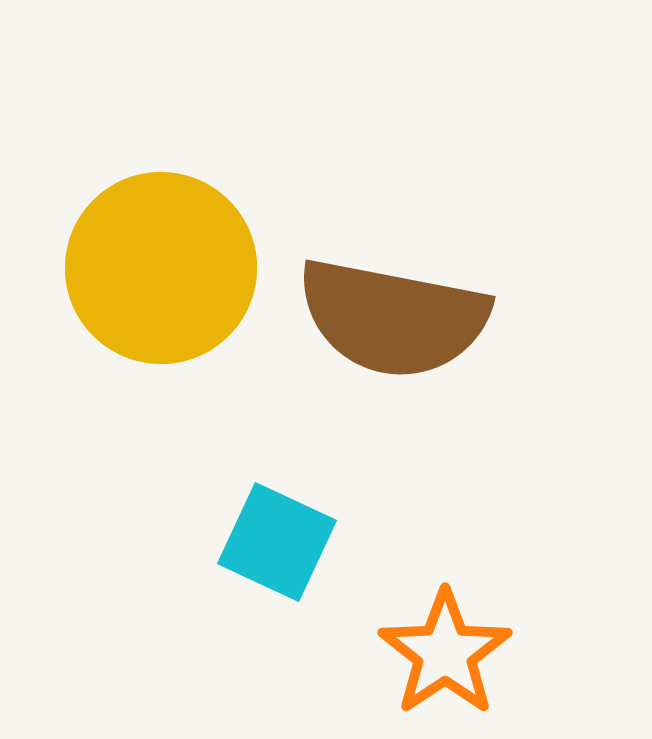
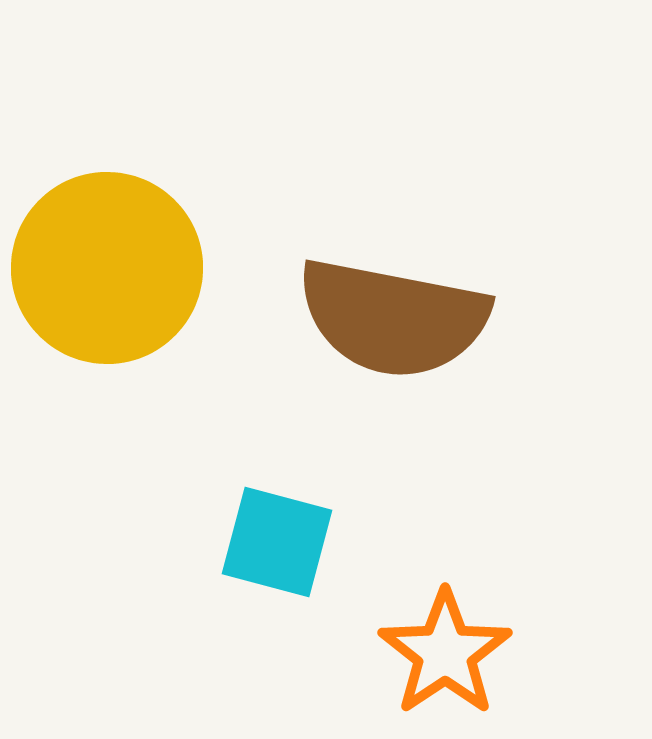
yellow circle: moved 54 px left
cyan square: rotated 10 degrees counterclockwise
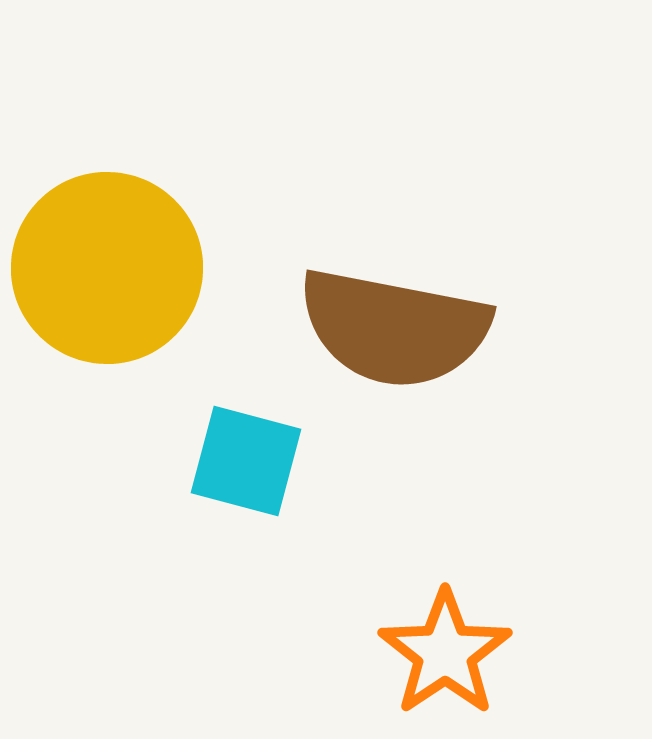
brown semicircle: moved 1 px right, 10 px down
cyan square: moved 31 px left, 81 px up
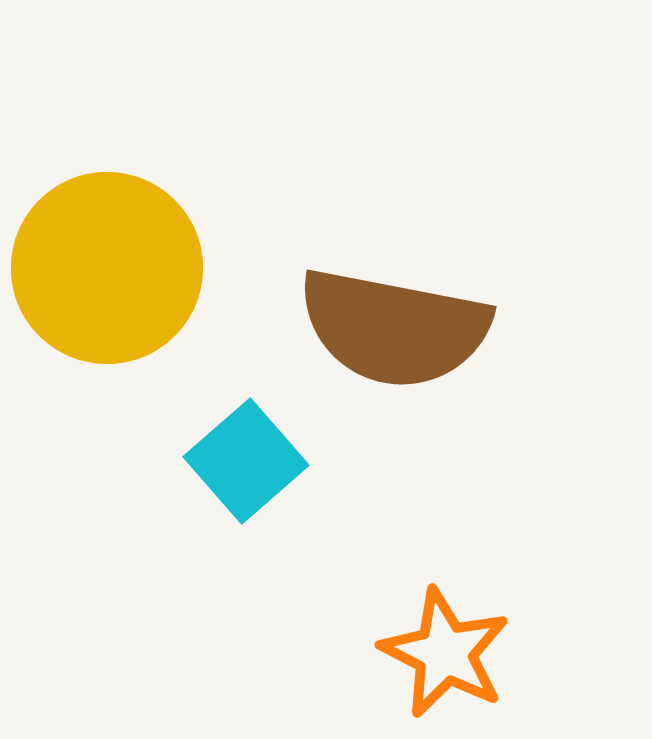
cyan square: rotated 34 degrees clockwise
orange star: rotated 11 degrees counterclockwise
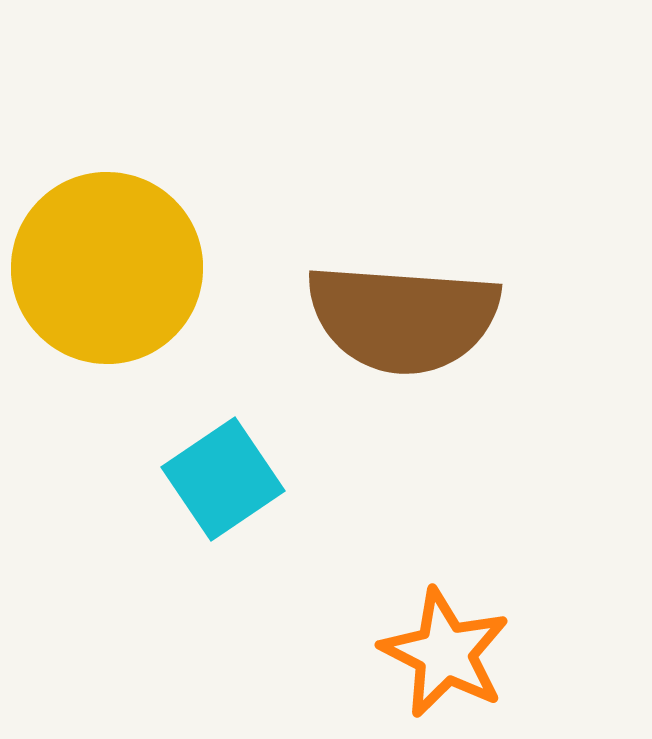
brown semicircle: moved 9 px right, 10 px up; rotated 7 degrees counterclockwise
cyan square: moved 23 px left, 18 px down; rotated 7 degrees clockwise
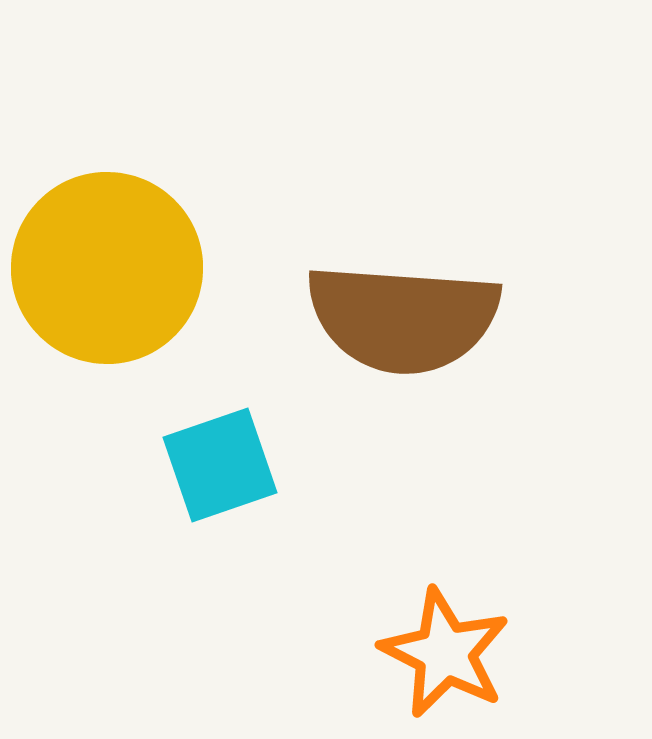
cyan square: moved 3 px left, 14 px up; rotated 15 degrees clockwise
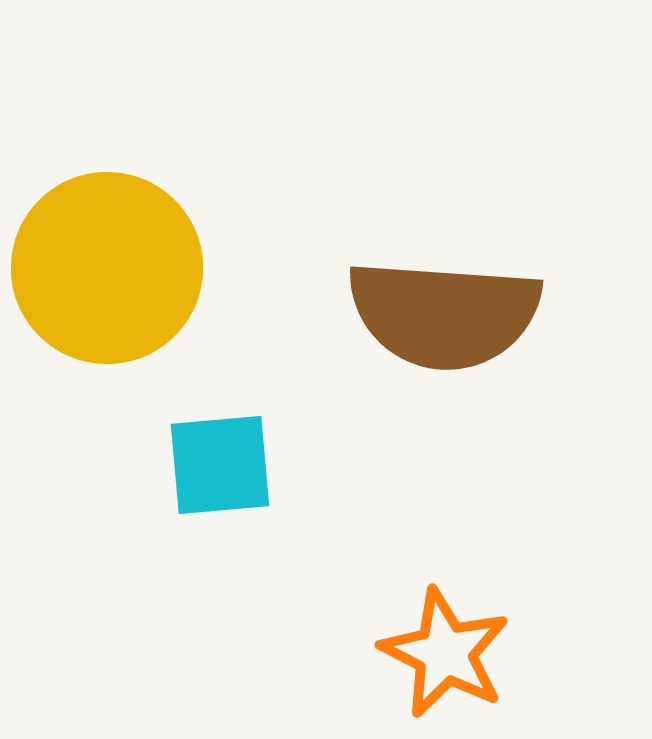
brown semicircle: moved 41 px right, 4 px up
cyan square: rotated 14 degrees clockwise
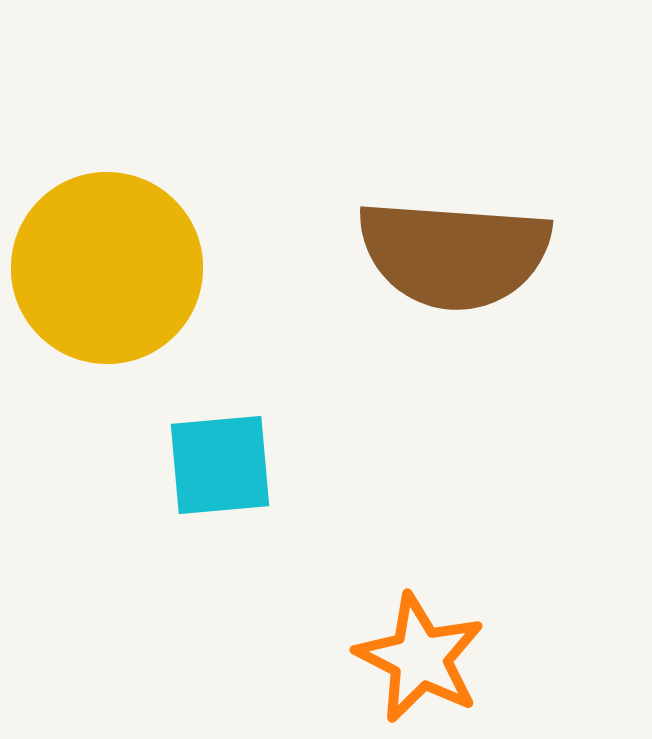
brown semicircle: moved 10 px right, 60 px up
orange star: moved 25 px left, 5 px down
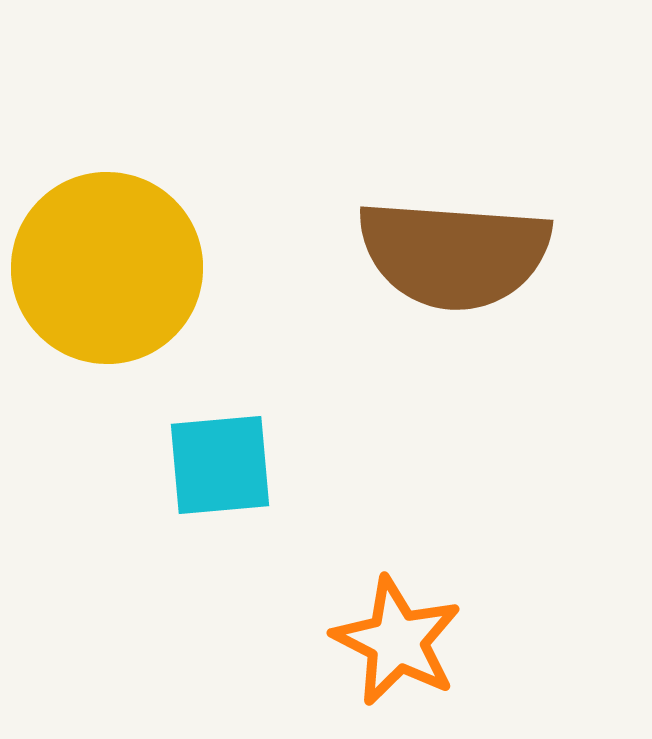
orange star: moved 23 px left, 17 px up
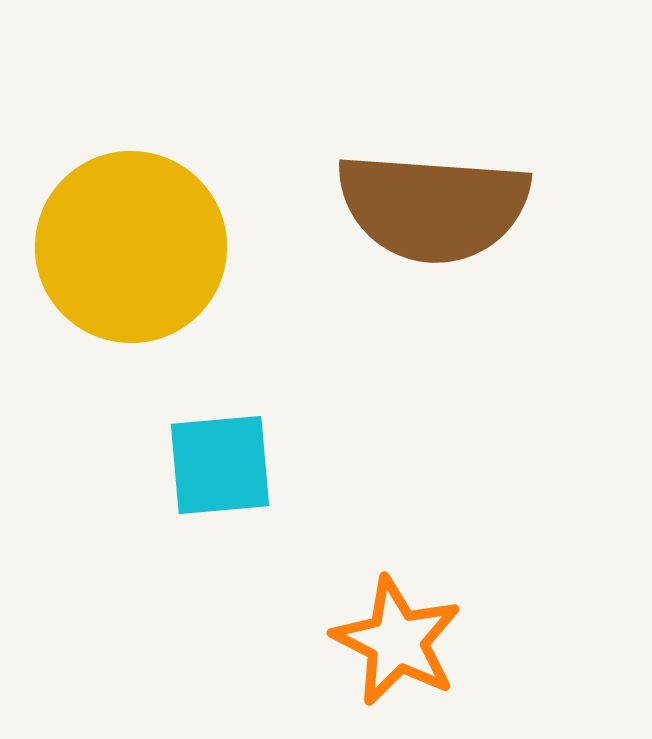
brown semicircle: moved 21 px left, 47 px up
yellow circle: moved 24 px right, 21 px up
